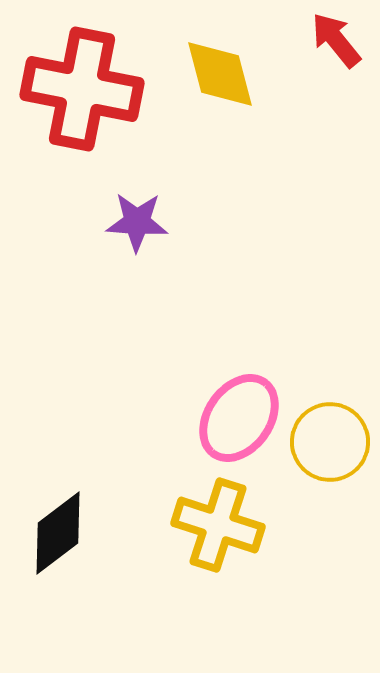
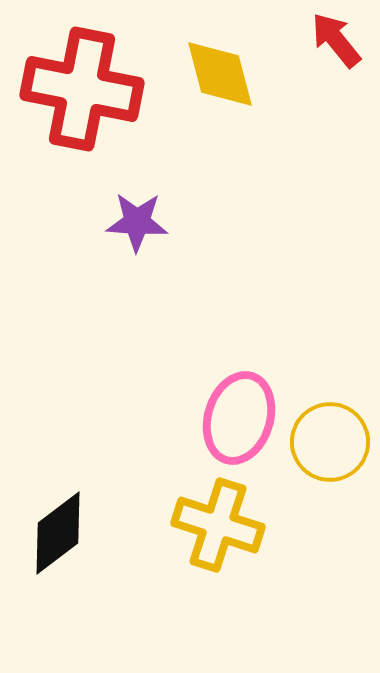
pink ellipse: rotated 18 degrees counterclockwise
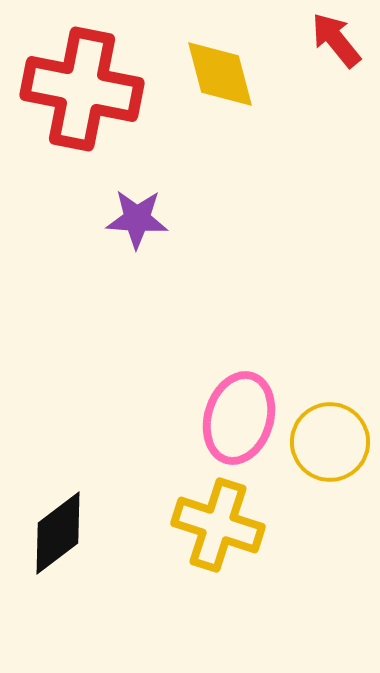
purple star: moved 3 px up
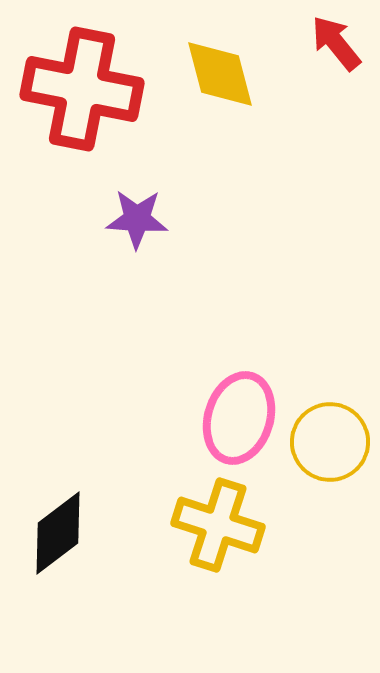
red arrow: moved 3 px down
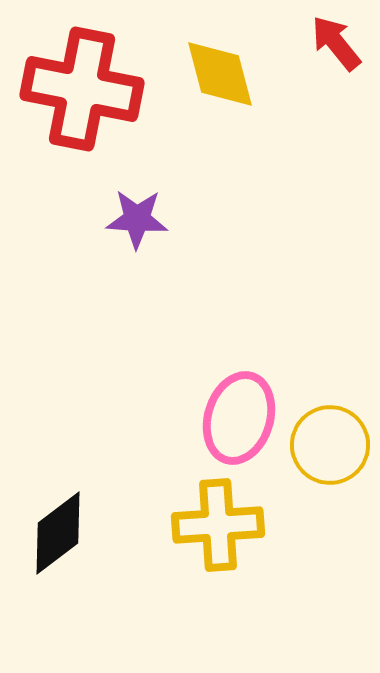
yellow circle: moved 3 px down
yellow cross: rotated 22 degrees counterclockwise
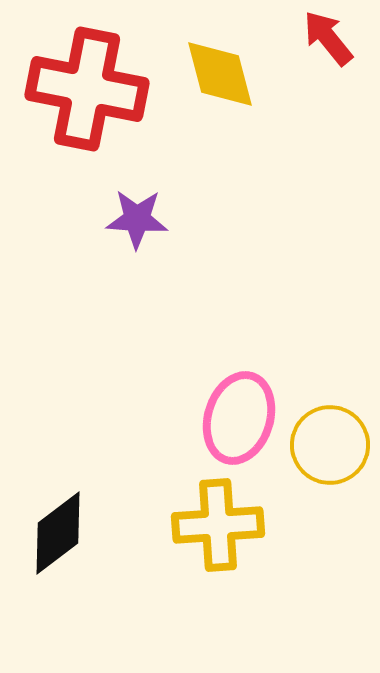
red arrow: moved 8 px left, 5 px up
red cross: moved 5 px right
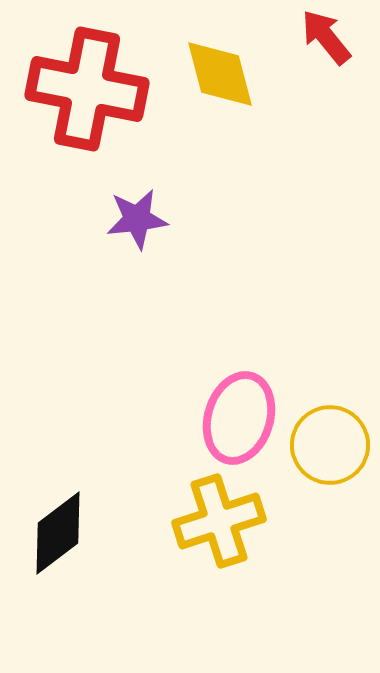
red arrow: moved 2 px left, 1 px up
purple star: rotated 10 degrees counterclockwise
yellow cross: moved 1 px right, 4 px up; rotated 14 degrees counterclockwise
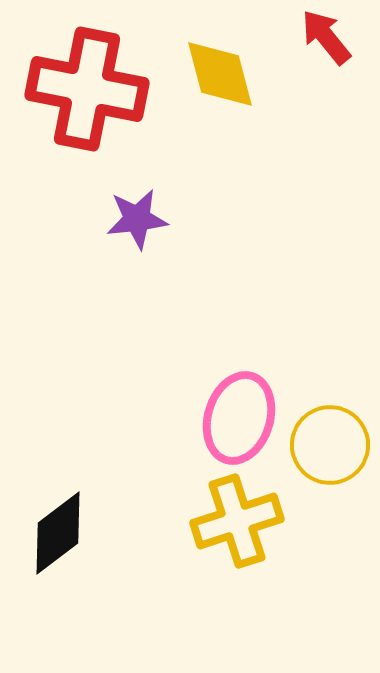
yellow cross: moved 18 px right
